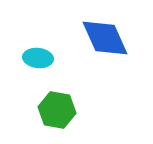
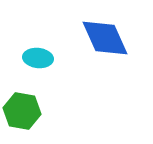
green hexagon: moved 35 px left, 1 px down
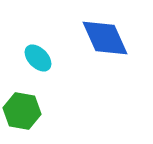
cyan ellipse: rotated 40 degrees clockwise
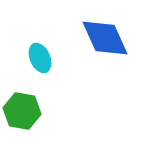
cyan ellipse: moved 2 px right; rotated 20 degrees clockwise
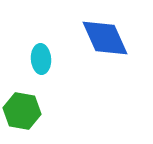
cyan ellipse: moved 1 px right, 1 px down; rotated 20 degrees clockwise
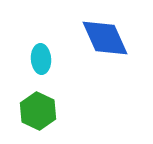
green hexagon: moved 16 px right; rotated 15 degrees clockwise
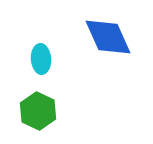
blue diamond: moved 3 px right, 1 px up
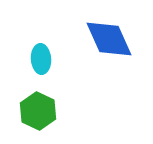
blue diamond: moved 1 px right, 2 px down
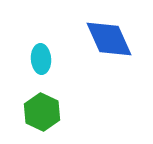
green hexagon: moved 4 px right, 1 px down
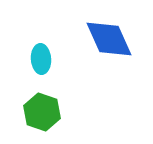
green hexagon: rotated 6 degrees counterclockwise
